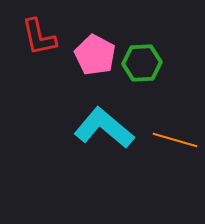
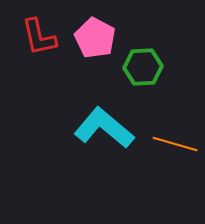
pink pentagon: moved 17 px up
green hexagon: moved 1 px right, 4 px down
orange line: moved 4 px down
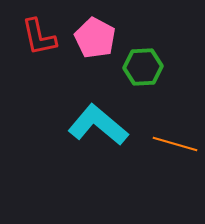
cyan L-shape: moved 6 px left, 3 px up
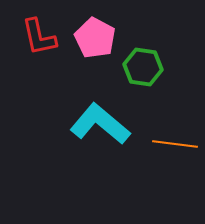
green hexagon: rotated 12 degrees clockwise
cyan L-shape: moved 2 px right, 1 px up
orange line: rotated 9 degrees counterclockwise
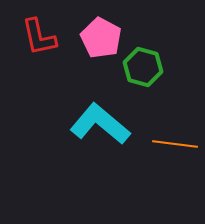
pink pentagon: moved 6 px right
green hexagon: rotated 6 degrees clockwise
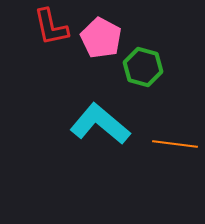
red L-shape: moved 12 px right, 10 px up
